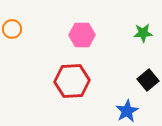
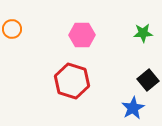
red hexagon: rotated 20 degrees clockwise
blue star: moved 6 px right, 3 px up
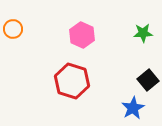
orange circle: moved 1 px right
pink hexagon: rotated 25 degrees clockwise
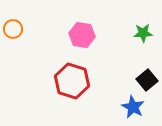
pink hexagon: rotated 15 degrees counterclockwise
black square: moved 1 px left
blue star: moved 1 px up; rotated 15 degrees counterclockwise
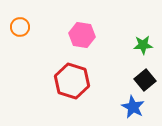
orange circle: moved 7 px right, 2 px up
green star: moved 12 px down
black square: moved 2 px left
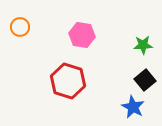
red hexagon: moved 4 px left
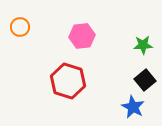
pink hexagon: moved 1 px down; rotated 15 degrees counterclockwise
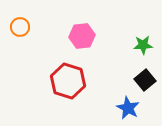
blue star: moved 5 px left, 1 px down
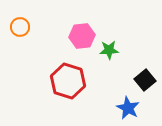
green star: moved 34 px left, 5 px down
